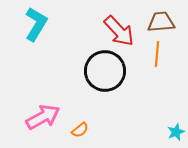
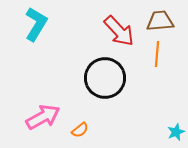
brown trapezoid: moved 1 px left, 1 px up
black circle: moved 7 px down
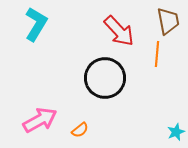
brown trapezoid: moved 8 px right; rotated 84 degrees clockwise
pink arrow: moved 3 px left, 3 px down
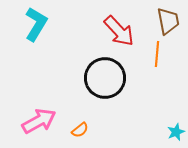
pink arrow: moved 1 px left, 1 px down
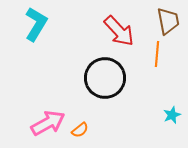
pink arrow: moved 9 px right, 2 px down
cyan star: moved 4 px left, 17 px up
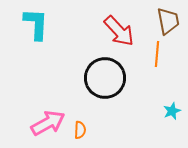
cyan L-shape: rotated 28 degrees counterclockwise
cyan star: moved 4 px up
orange semicircle: rotated 48 degrees counterclockwise
